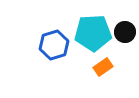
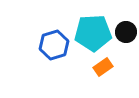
black circle: moved 1 px right
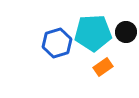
blue hexagon: moved 3 px right, 2 px up
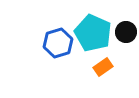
cyan pentagon: rotated 27 degrees clockwise
blue hexagon: moved 1 px right
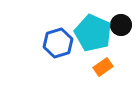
black circle: moved 5 px left, 7 px up
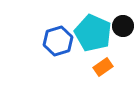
black circle: moved 2 px right, 1 px down
blue hexagon: moved 2 px up
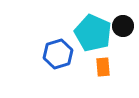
blue hexagon: moved 13 px down
orange rectangle: rotated 60 degrees counterclockwise
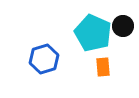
blue hexagon: moved 14 px left, 5 px down
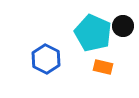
blue hexagon: moved 2 px right; rotated 16 degrees counterclockwise
orange rectangle: rotated 72 degrees counterclockwise
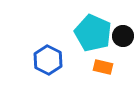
black circle: moved 10 px down
blue hexagon: moved 2 px right, 1 px down
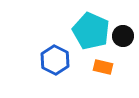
cyan pentagon: moved 2 px left, 2 px up
blue hexagon: moved 7 px right
